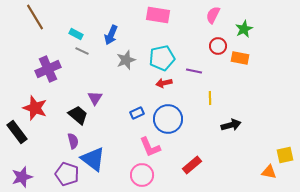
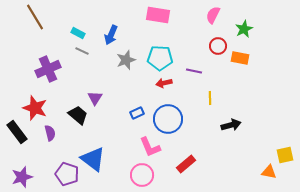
cyan rectangle: moved 2 px right, 1 px up
cyan pentagon: moved 2 px left; rotated 15 degrees clockwise
purple semicircle: moved 23 px left, 8 px up
red rectangle: moved 6 px left, 1 px up
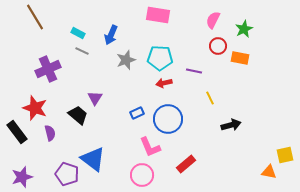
pink semicircle: moved 5 px down
yellow line: rotated 24 degrees counterclockwise
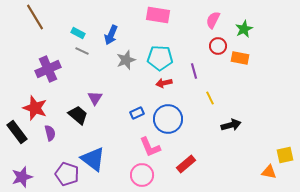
purple line: rotated 63 degrees clockwise
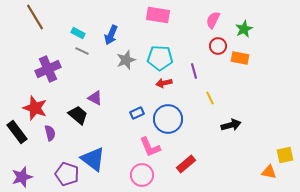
purple triangle: rotated 35 degrees counterclockwise
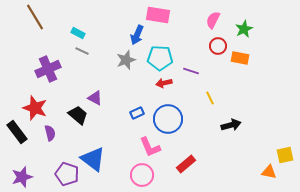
blue arrow: moved 26 px right
purple line: moved 3 px left; rotated 56 degrees counterclockwise
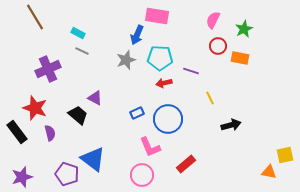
pink rectangle: moved 1 px left, 1 px down
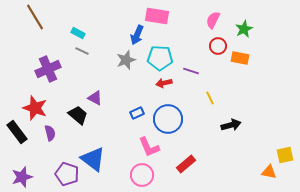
pink L-shape: moved 1 px left
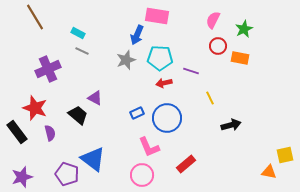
blue circle: moved 1 px left, 1 px up
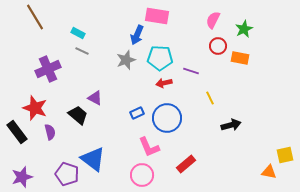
purple semicircle: moved 1 px up
